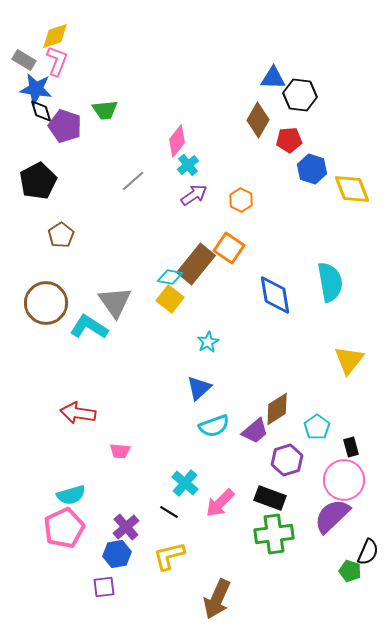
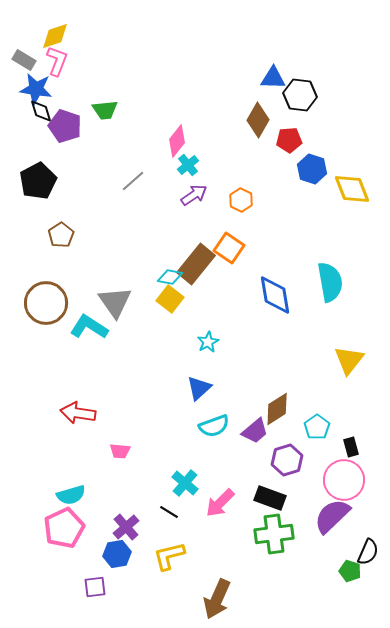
purple square at (104, 587): moved 9 px left
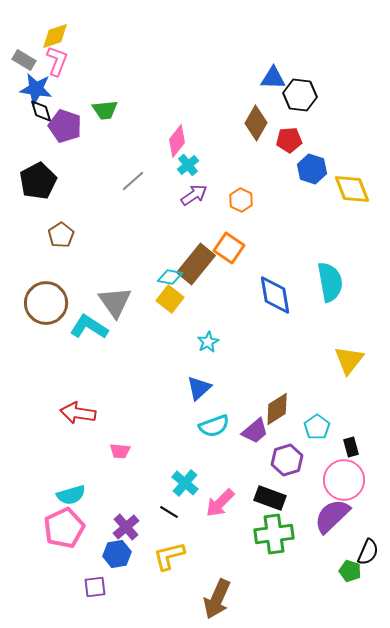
brown diamond at (258, 120): moved 2 px left, 3 px down
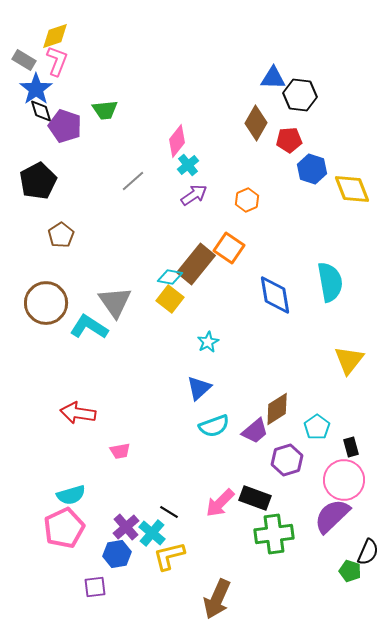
blue star at (36, 89): rotated 28 degrees clockwise
orange hexagon at (241, 200): moved 6 px right; rotated 10 degrees clockwise
pink trapezoid at (120, 451): rotated 15 degrees counterclockwise
cyan cross at (185, 483): moved 33 px left, 50 px down
black rectangle at (270, 498): moved 15 px left
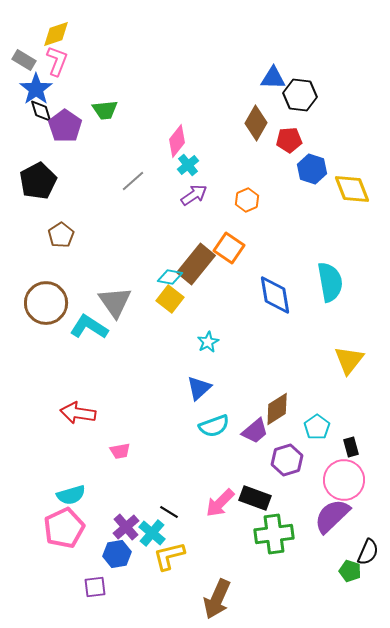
yellow diamond at (55, 36): moved 1 px right, 2 px up
purple pentagon at (65, 126): rotated 16 degrees clockwise
